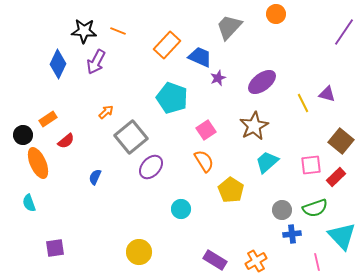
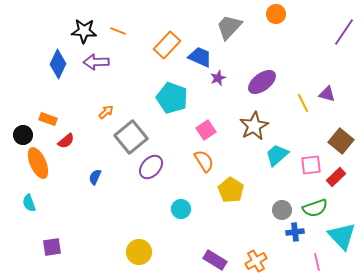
purple arrow at (96, 62): rotated 60 degrees clockwise
orange rectangle at (48, 119): rotated 54 degrees clockwise
cyan trapezoid at (267, 162): moved 10 px right, 7 px up
blue cross at (292, 234): moved 3 px right, 2 px up
purple square at (55, 248): moved 3 px left, 1 px up
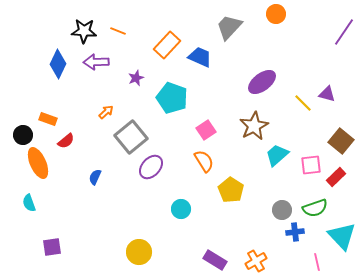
purple star at (218, 78): moved 82 px left
yellow line at (303, 103): rotated 18 degrees counterclockwise
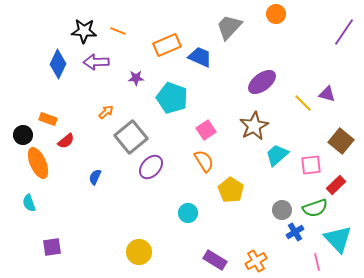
orange rectangle at (167, 45): rotated 24 degrees clockwise
purple star at (136, 78): rotated 21 degrees clockwise
red rectangle at (336, 177): moved 8 px down
cyan circle at (181, 209): moved 7 px right, 4 px down
blue cross at (295, 232): rotated 24 degrees counterclockwise
cyan triangle at (342, 236): moved 4 px left, 3 px down
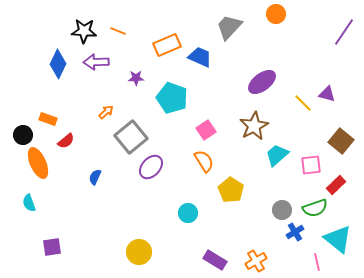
cyan triangle at (338, 239): rotated 8 degrees counterclockwise
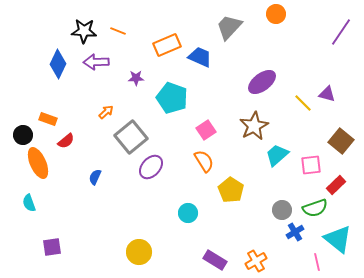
purple line at (344, 32): moved 3 px left
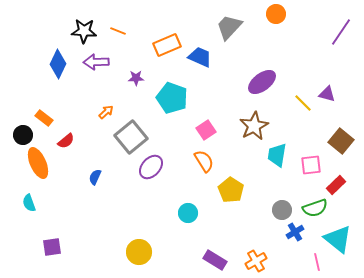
orange rectangle at (48, 119): moved 4 px left, 1 px up; rotated 18 degrees clockwise
cyan trapezoid at (277, 155): rotated 40 degrees counterclockwise
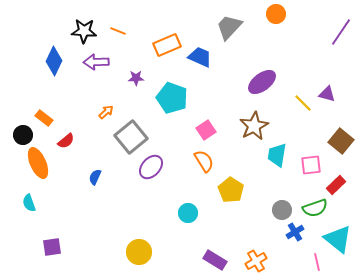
blue diamond at (58, 64): moved 4 px left, 3 px up
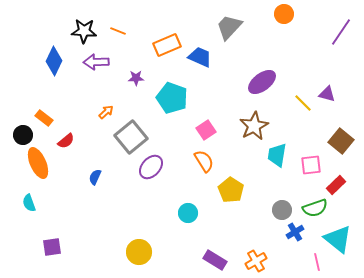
orange circle at (276, 14): moved 8 px right
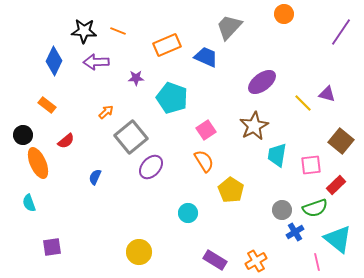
blue trapezoid at (200, 57): moved 6 px right
orange rectangle at (44, 118): moved 3 px right, 13 px up
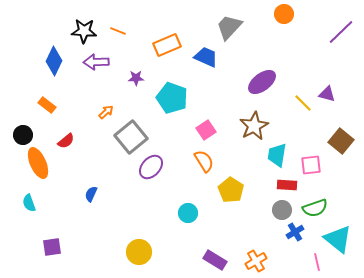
purple line at (341, 32): rotated 12 degrees clockwise
blue semicircle at (95, 177): moved 4 px left, 17 px down
red rectangle at (336, 185): moved 49 px left; rotated 48 degrees clockwise
